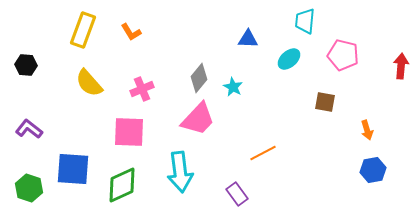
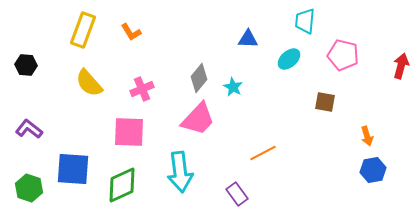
red arrow: rotated 10 degrees clockwise
orange arrow: moved 6 px down
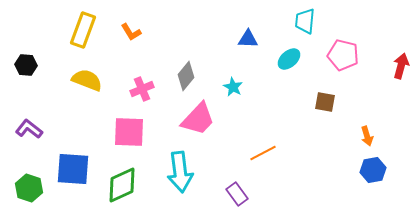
gray diamond: moved 13 px left, 2 px up
yellow semicircle: moved 2 px left, 3 px up; rotated 152 degrees clockwise
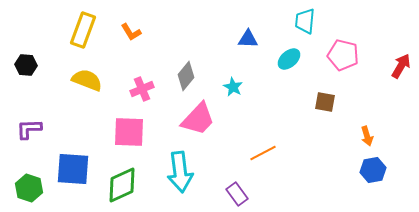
red arrow: rotated 15 degrees clockwise
purple L-shape: rotated 40 degrees counterclockwise
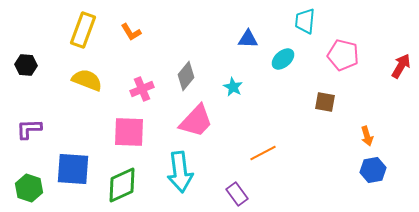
cyan ellipse: moved 6 px left
pink trapezoid: moved 2 px left, 2 px down
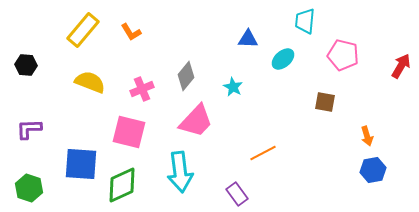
yellow rectangle: rotated 20 degrees clockwise
yellow semicircle: moved 3 px right, 2 px down
pink square: rotated 12 degrees clockwise
blue square: moved 8 px right, 5 px up
